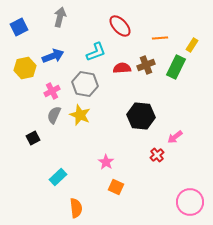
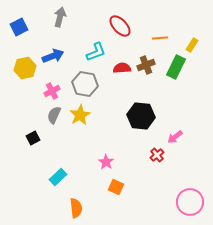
yellow star: rotated 20 degrees clockwise
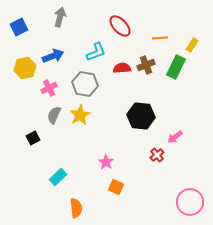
pink cross: moved 3 px left, 3 px up
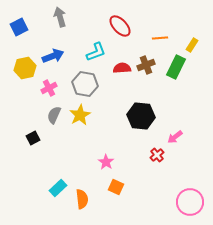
gray arrow: rotated 30 degrees counterclockwise
cyan rectangle: moved 11 px down
orange semicircle: moved 6 px right, 9 px up
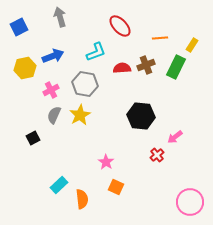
pink cross: moved 2 px right, 2 px down
cyan rectangle: moved 1 px right, 3 px up
